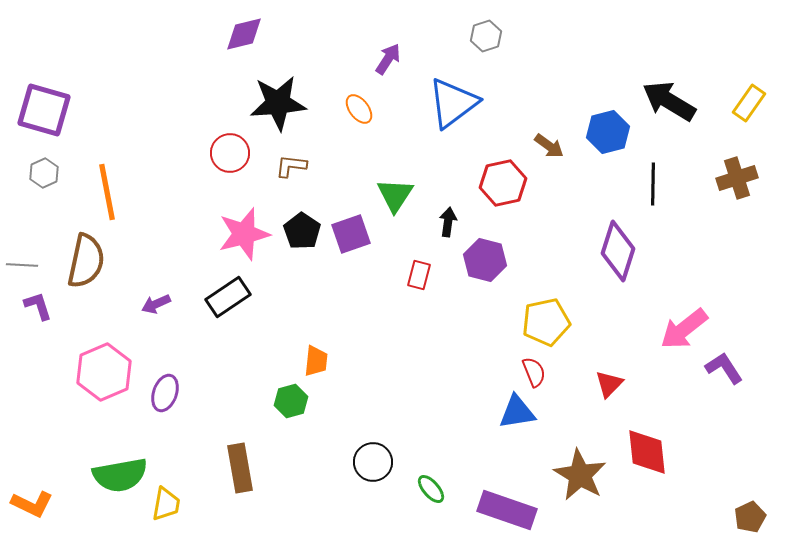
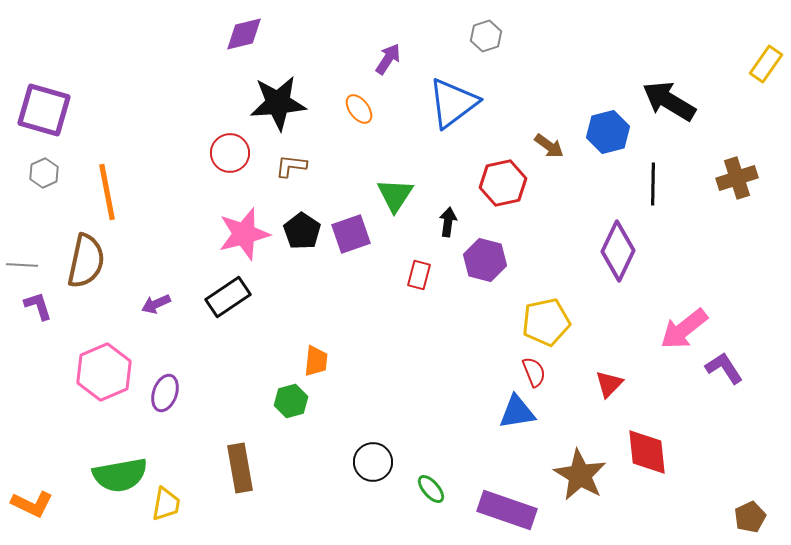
yellow rectangle at (749, 103): moved 17 px right, 39 px up
purple diamond at (618, 251): rotated 8 degrees clockwise
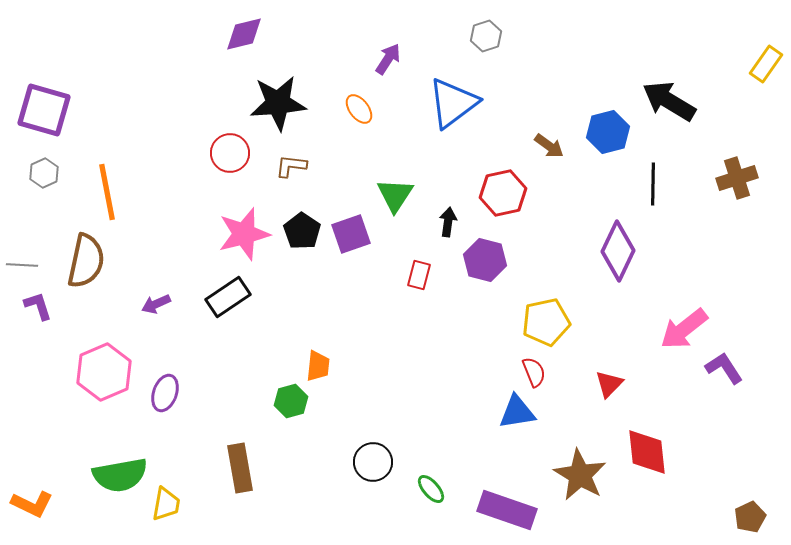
red hexagon at (503, 183): moved 10 px down
orange trapezoid at (316, 361): moved 2 px right, 5 px down
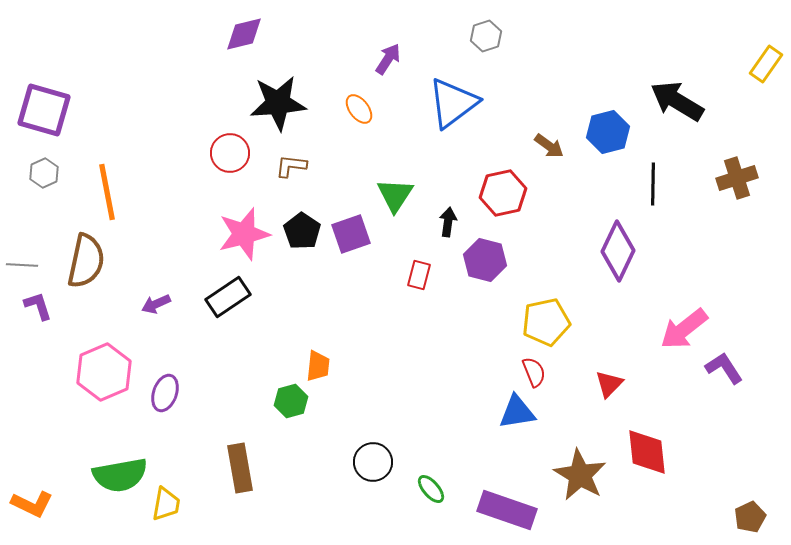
black arrow at (669, 101): moved 8 px right
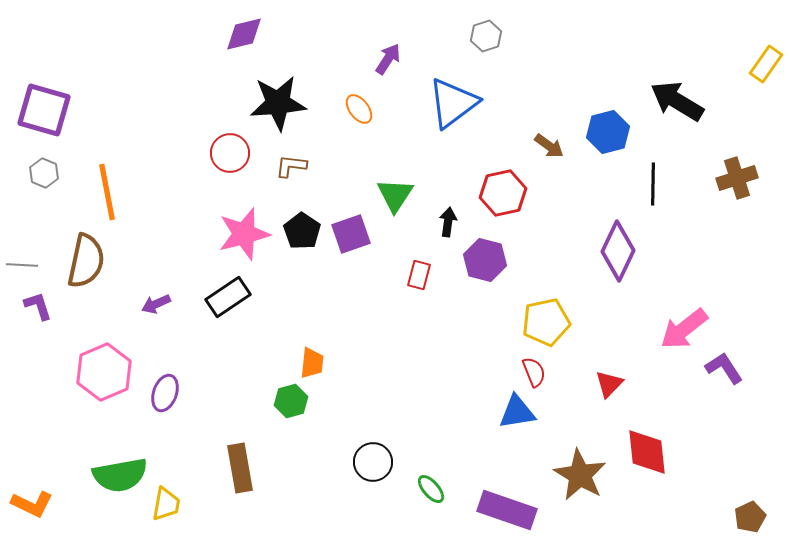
gray hexagon at (44, 173): rotated 12 degrees counterclockwise
orange trapezoid at (318, 366): moved 6 px left, 3 px up
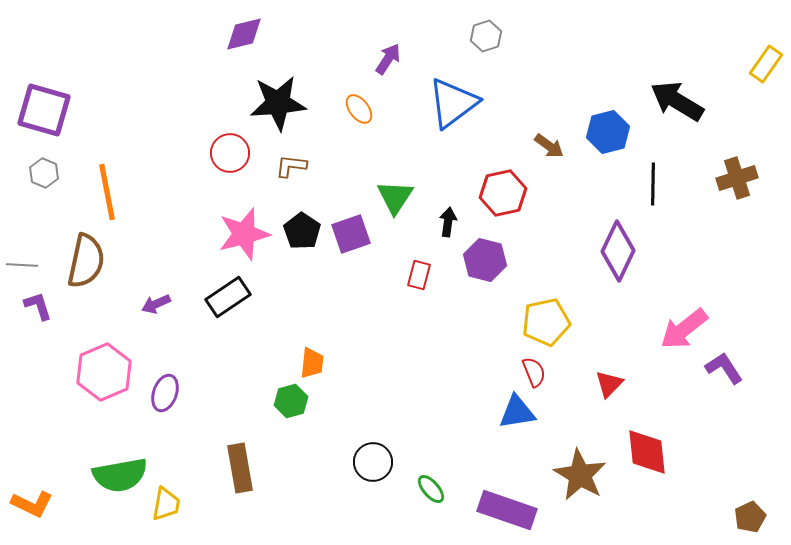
green triangle at (395, 195): moved 2 px down
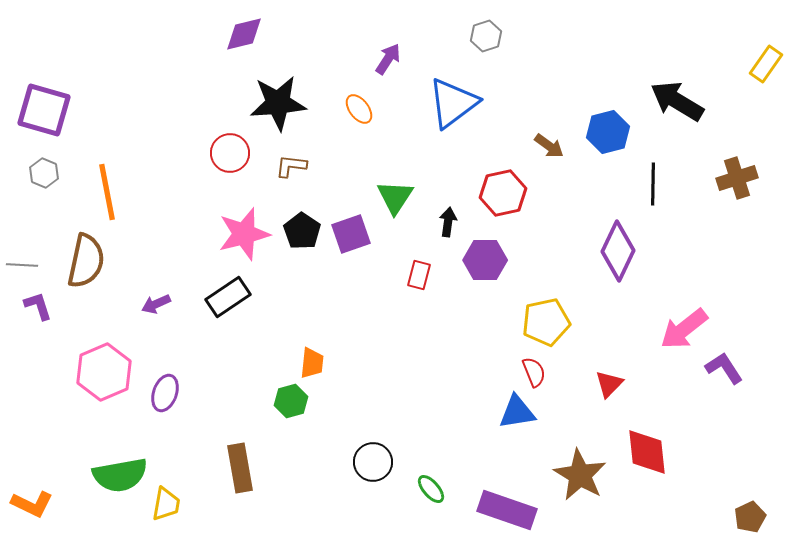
purple hexagon at (485, 260): rotated 15 degrees counterclockwise
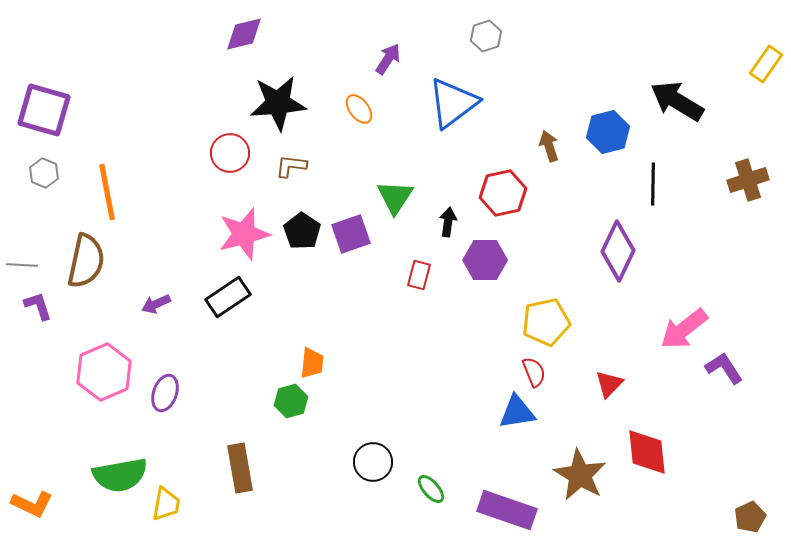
brown arrow at (549, 146): rotated 144 degrees counterclockwise
brown cross at (737, 178): moved 11 px right, 2 px down
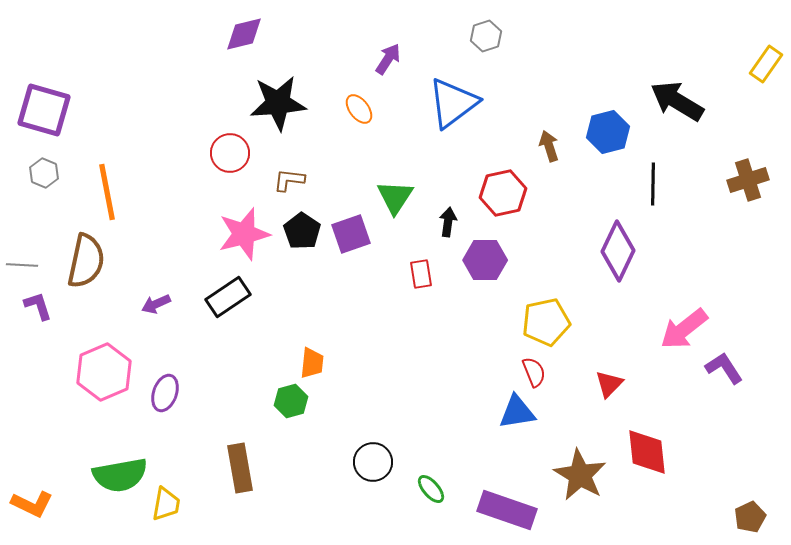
brown L-shape at (291, 166): moved 2 px left, 14 px down
red rectangle at (419, 275): moved 2 px right, 1 px up; rotated 24 degrees counterclockwise
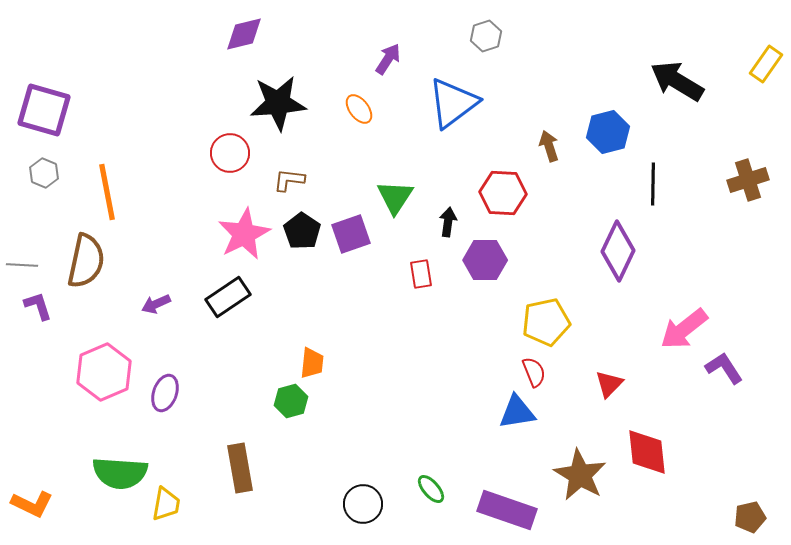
black arrow at (677, 101): moved 20 px up
red hexagon at (503, 193): rotated 15 degrees clockwise
pink star at (244, 234): rotated 12 degrees counterclockwise
black circle at (373, 462): moved 10 px left, 42 px down
green semicircle at (120, 475): moved 2 px up; rotated 14 degrees clockwise
brown pentagon at (750, 517): rotated 12 degrees clockwise
